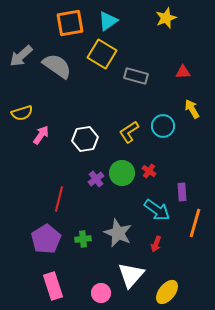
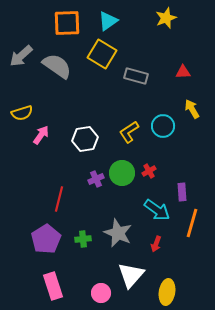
orange square: moved 3 px left; rotated 8 degrees clockwise
red cross: rotated 24 degrees clockwise
purple cross: rotated 14 degrees clockwise
orange line: moved 3 px left
yellow ellipse: rotated 30 degrees counterclockwise
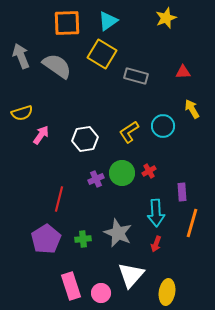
gray arrow: rotated 110 degrees clockwise
cyan arrow: moved 1 px left, 3 px down; rotated 52 degrees clockwise
pink rectangle: moved 18 px right
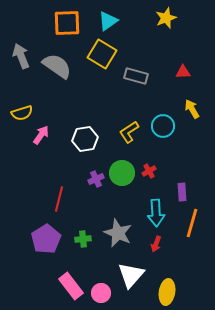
pink rectangle: rotated 20 degrees counterclockwise
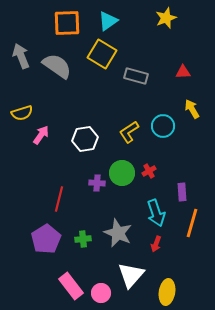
purple cross: moved 1 px right, 4 px down; rotated 28 degrees clockwise
cyan arrow: rotated 16 degrees counterclockwise
